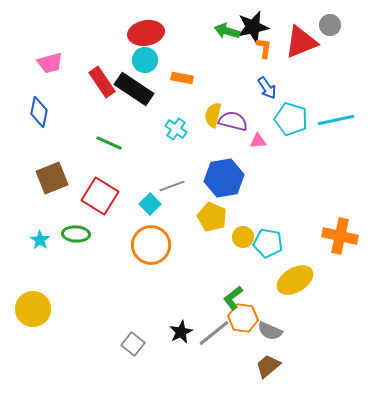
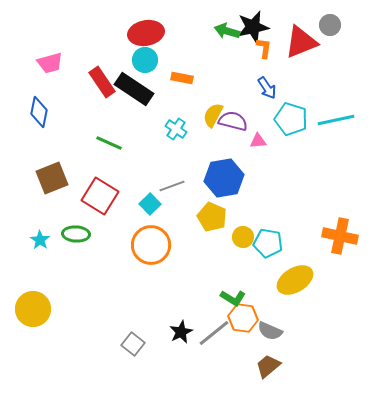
yellow semicircle at (213, 115): rotated 15 degrees clockwise
green L-shape at (233, 298): rotated 110 degrees counterclockwise
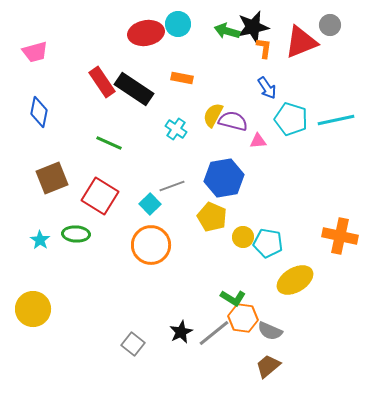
cyan circle at (145, 60): moved 33 px right, 36 px up
pink trapezoid at (50, 63): moved 15 px left, 11 px up
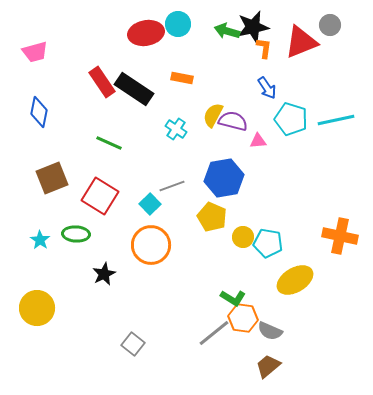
yellow circle at (33, 309): moved 4 px right, 1 px up
black star at (181, 332): moved 77 px left, 58 px up
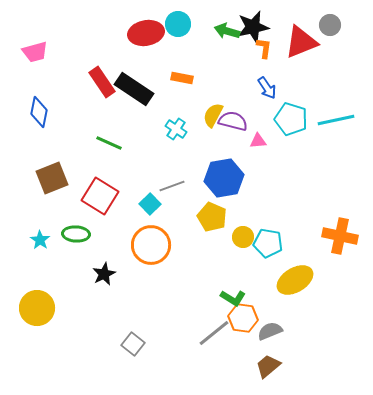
gray semicircle at (270, 331): rotated 135 degrees clockwise
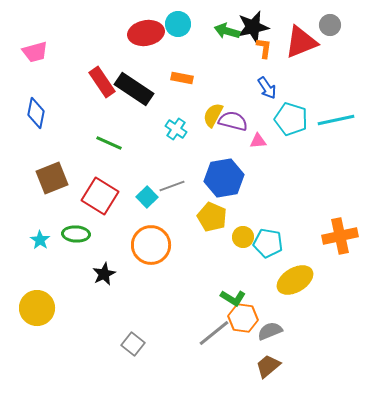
blue diamond at (39, 112): moved 3 px left, 1 px down
cyan square at (150, 204): moved 3 px left, 7 px up
orange cross at (340, 236): rotated 24 degrees counterclockwise
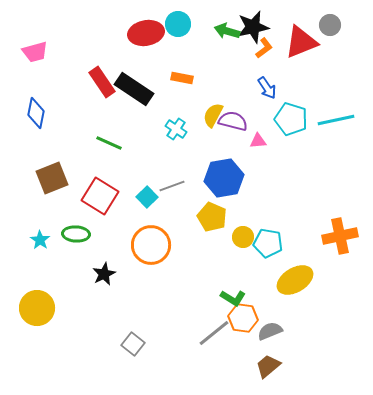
orange L-shape at (264, 48): rotated 45 degrees clockwise
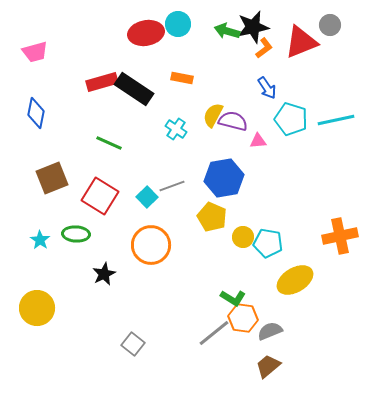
red rectangle at (102, 82): rotated 72 degrees counterclockwise
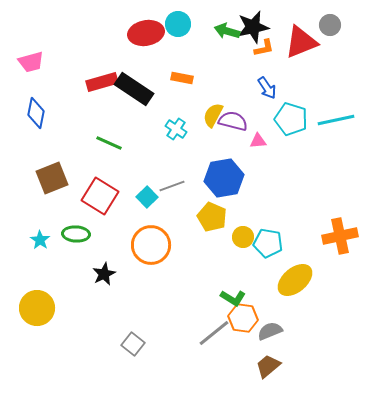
orange L-shape at (264, 48): rotated 25 degrees clockwise
pink trapezoid at (35, 52): moved 4 px left, 10 px down
yellow ellipse at (295, 280): rotated 9 degrees counterclockwise
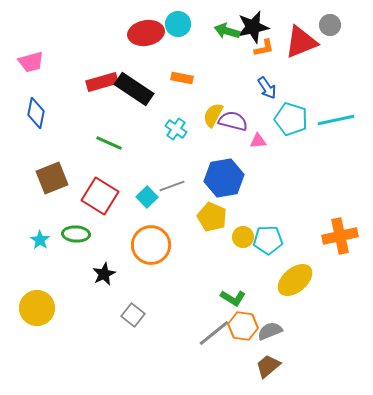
cyan pentagon at (268, 243): moved 3 px up; rotated 12 degrees counterclockwise
orange hexagon at (243, 318): moved 8 px down
gray square at (133, 344): moved 29 px up
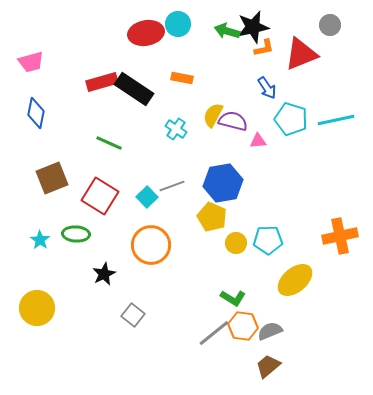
red triangle at (301, 42): moved 12 px down
blue hexagon at (224, 178): moved 1 px left, 5 px down
yellow circle at (243, 237): moved 7 px left, 6 px down
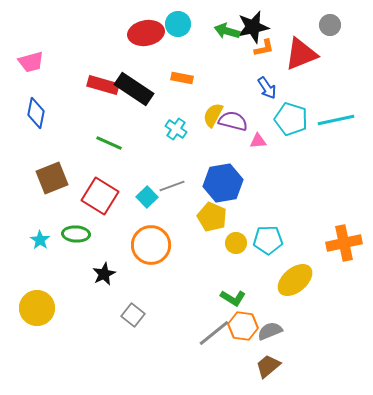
red rectangle at (102, 82): moved 1 px right, 3 px down; rotated 32 degrees clockwise
orange cross at (340, 236): moved 4 px right, 7 px down
